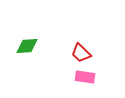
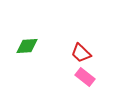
pink rectangle: rotated 30 degrees clockwise
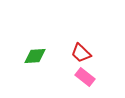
green diamond: moved 8 px right, 10 px down
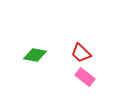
green diamond: moved 1 px up; rotated 15 degrees clockwise
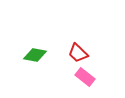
red trapezoid: moved 3 px left
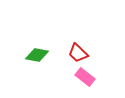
green diamond: moved 2 px right
